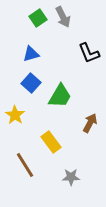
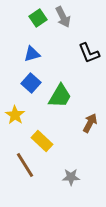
blue triangle: moved 1 px right
yellow rectangle: moved 9 px left, 1 px up; rotated 10 degrees counterclockwise
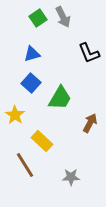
green trapezoid: moved 2 px down
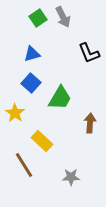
yellow star: moved 2 px up
brown arrow: rotated 24 degrees counterclockwise
brown line: moved 1 px left
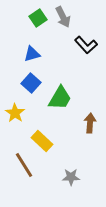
black L-shape: moved 3 px left, 8 px up; rotated 20 degrees counterclockwise
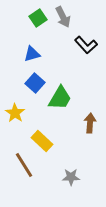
blue square: moved 4 px right
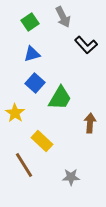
green square: moved 8 px left, 4 px down
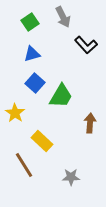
green trapezoid: moved 1 px right, 2 px up
